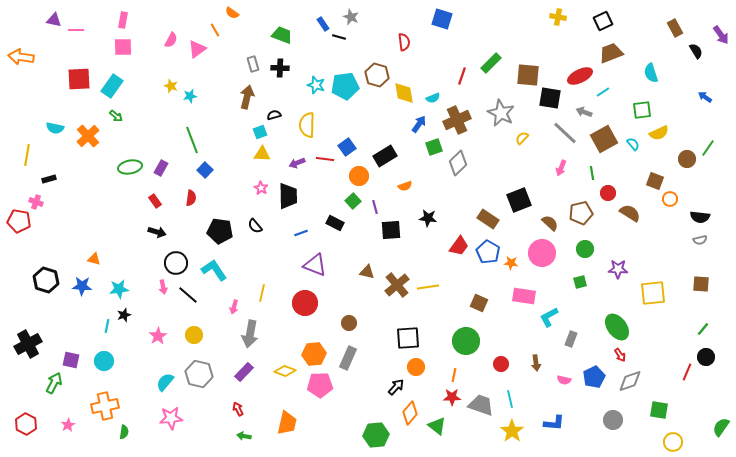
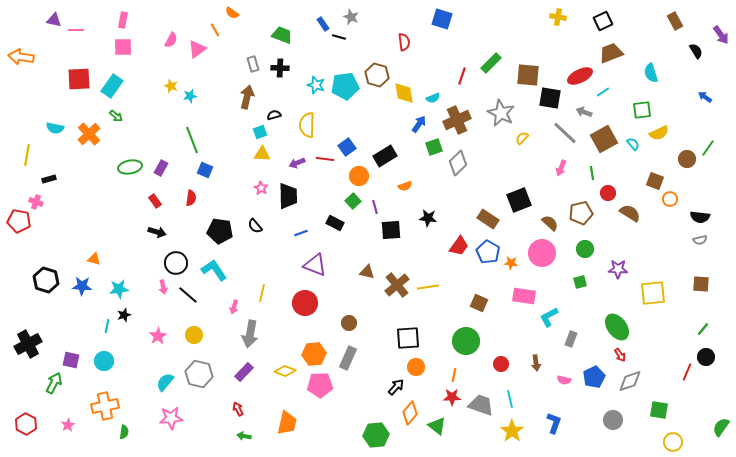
brown rectangle at (675, 28): moved 7 px up
orange cross at (88, 136): moved 1 px right, 2 px up
blue square at (205, 170): rotated 21 degrees counterclockwise
blue L-shape at (554, 423): rotated 75 degrees counterclockwise
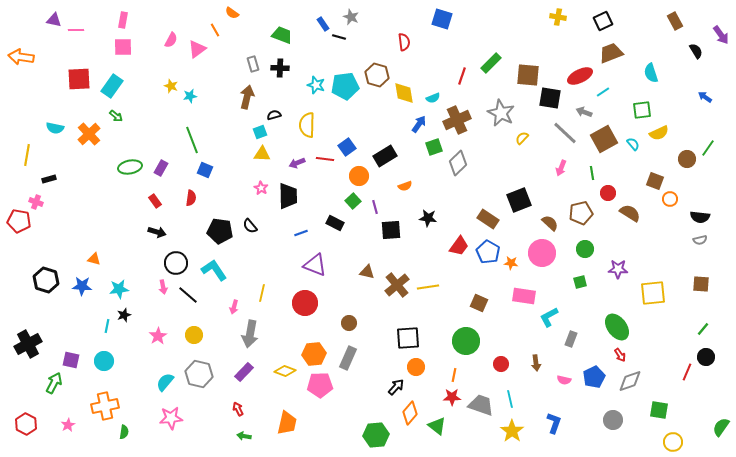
black semicircle at (255, 226): moved 5 px left
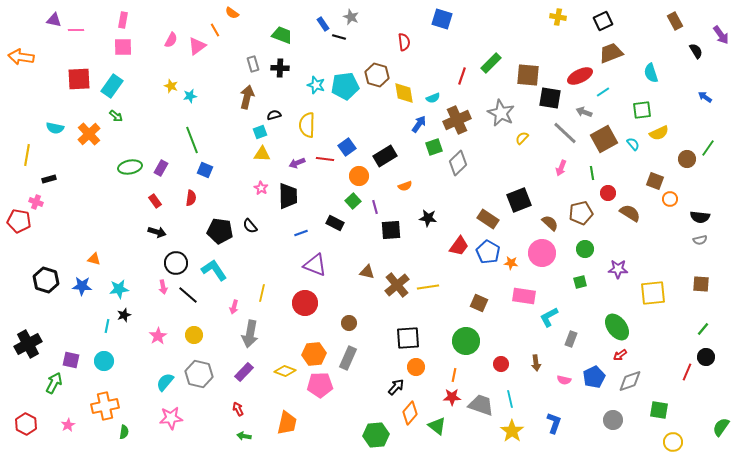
pink triangle at (197, 49): moved 3 px up
red arrow at (620, 355): rotated 88 degrees clockwise
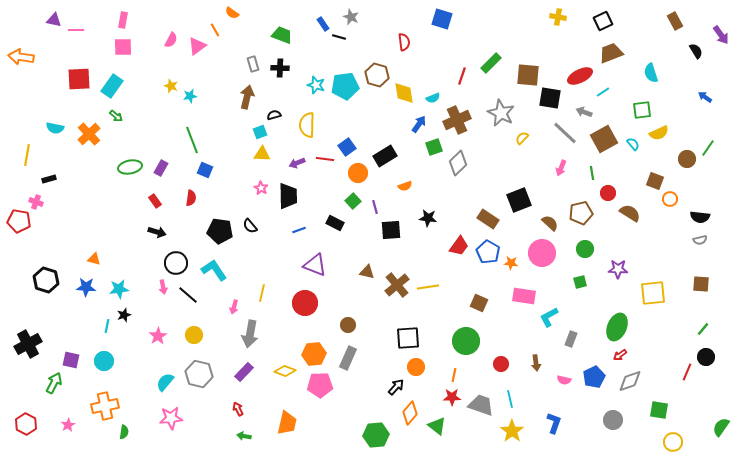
orange circle at (359, 176): moved 1 px left, 3 px up
blue line at (301, 233): moved 2 px left, 3 px up
blue star at (82, 286): moved 4 px right, 1 px down
brown circle at (349, 323): moved 1 px left, 2 px down
green ellipse at (617, 327): rotated 60 degrees clockwise
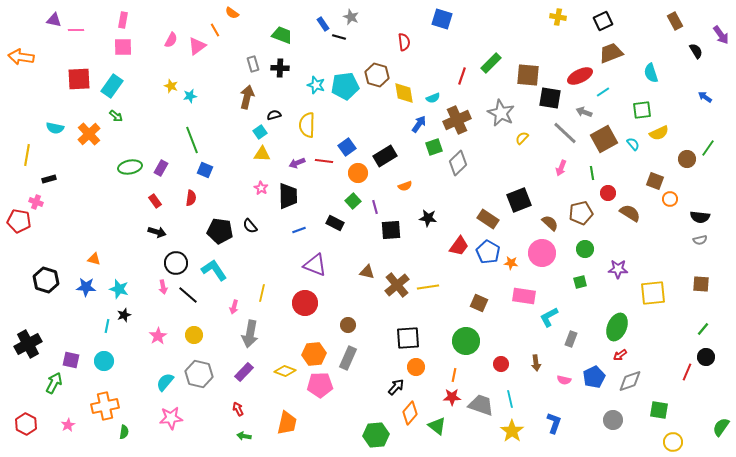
cyan square at (260, 132): rotated 16 degrees counterclockwise
red line at (325, 159): moved 1 px left, 2 px down
cyan star at (119, 289): rotated 24 degrees clockwise
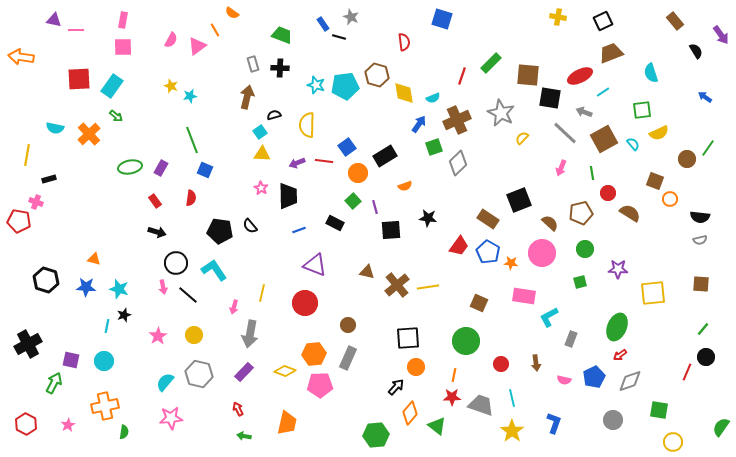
brown rectangle at (675, 21): rotated 12 degrees counterclockwise
cyan line at (510, 399): moved 2 px right, 1 px up
